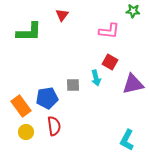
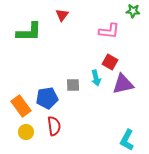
purple triangle: moved 10 px left
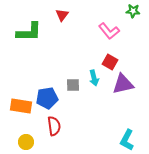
pink L-shape: rotated 45 degrees clockwise
cyan arrow: moved 2 px left
orange rectangle: rotated 45 degrees counterclockwise
yellow circle: moved 10 px down
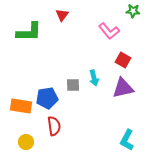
red square: moved 13 px right, 2 px up
purple triangle: moved 4 px down
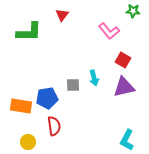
purple triangle: moved 1 px right, 1 px up
yellow circle: moved 2 px right
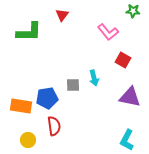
pink L-shape: moved 1 px left, 1 px down
purple triangle: moved 6 px right, 10 px down; rotated 25 degrees clockwise
yellow circle: moved 2 px up
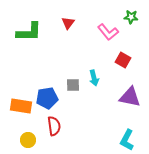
green star: moved 2 px left, 6 px down
red triangle: moved 6 px right, 8 px down
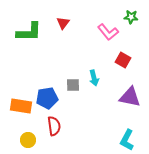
red triangle: moved 5 px left
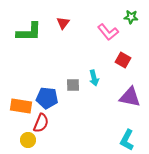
blue pentagon: rotated 15 degrees clockwise
red semicircle: moved 13 px left, 3 px up; rotated 30 degrees clockwise
